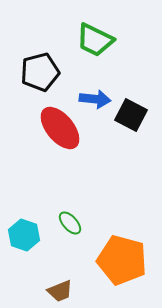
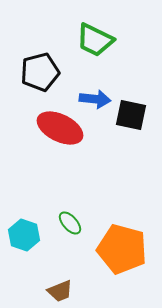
black square: rotated 16 degrees counterclockwise
red ellipse: rotated 24 degrees counterclockwise
orange pentagon: moved 11 px up
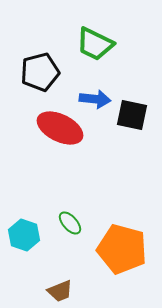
green trapezoid: moved 4 px down
black square: moved 1 px right
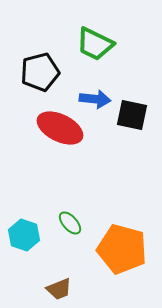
brown trapezoid: moved 1 px left, 2 px up
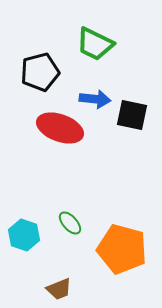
red ellipse: rotated 6 degrees counterclockwise
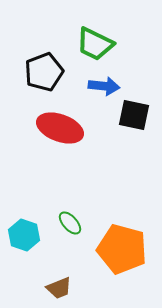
black pentagon: moved 4 px right; rotated 6 degrees counterclockwise
blue arrow: moved 9 px right, 13 px up
black square: moved 2 px right
brown trapezoid: moved 1 px up
